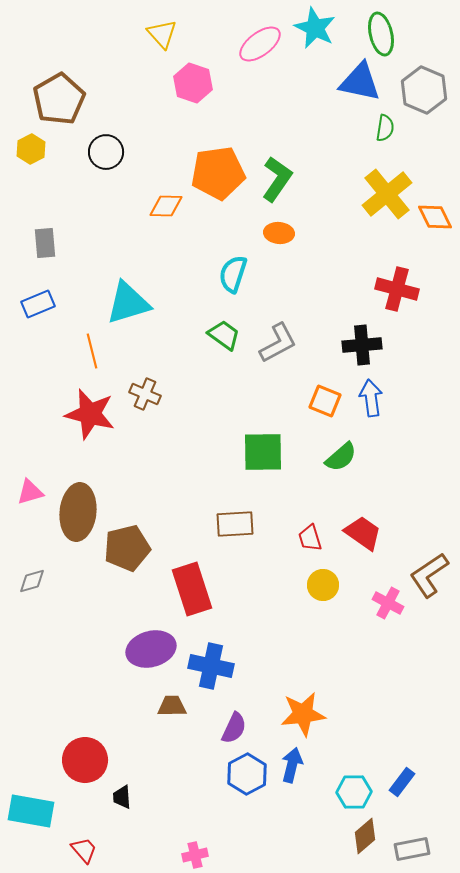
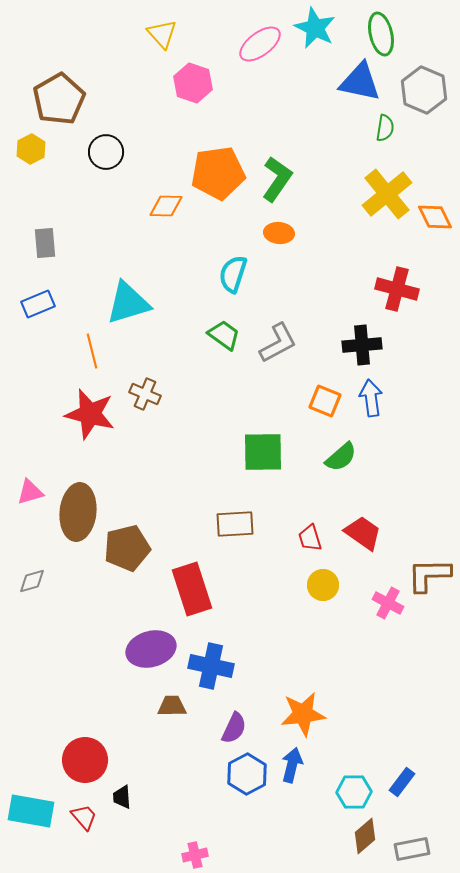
brown L-shape at (429, 575): rotated 33 degrees clockwise
red trapezoid at (84, 850): moved 33 px up
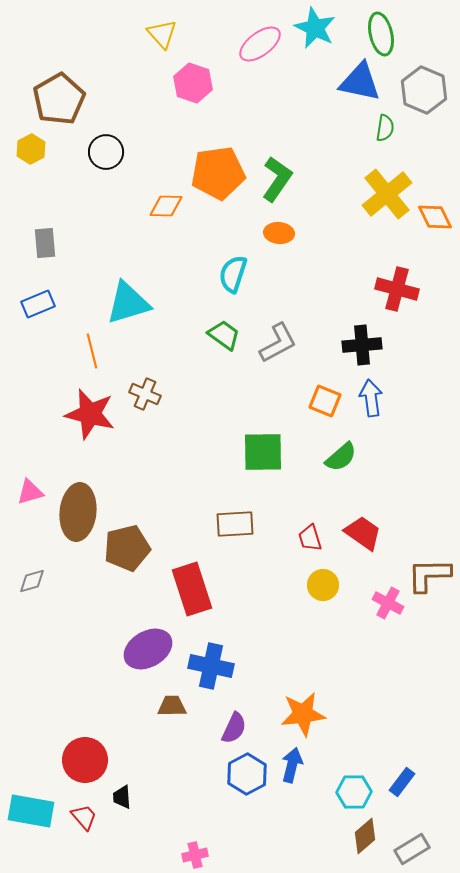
purple ellipse at (151, 649): moved 3 px left; rotated 15 degrees counterclockwise
gray rectangle at (412, 849): rotated 20 degrees counterclockwise
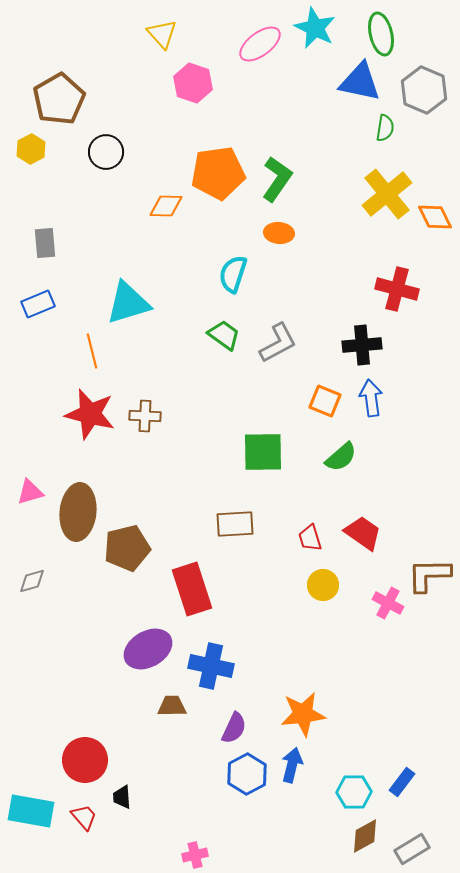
brown cross at (145, 394): moved 22 px down; rotated 20 degrees counterclockwise
brown diamond at (365, 836): rotated 12 degrees clockwise
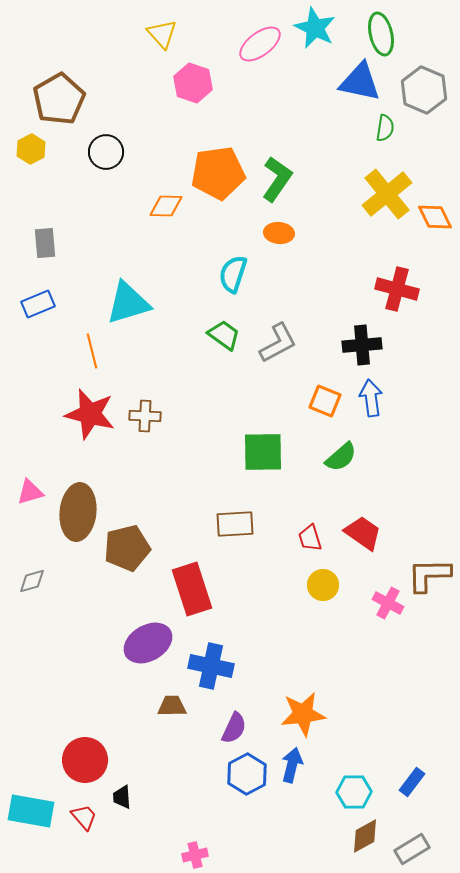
purple ellipse at (148, 649): moved 6 px up
blue rectangle at (402, 782): moved 10 px right
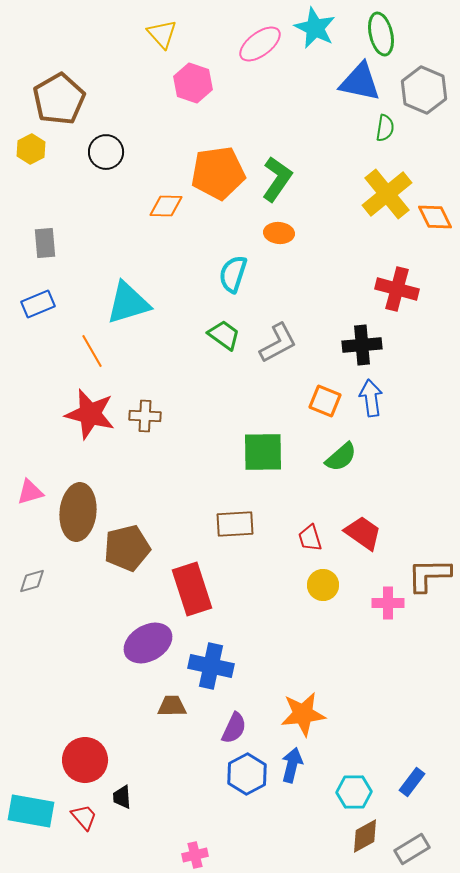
orange line at (92, 351): rotated 16 degrees counterclockwise
pink cross at (388, 603): rotated 28 degrees counterclockwise
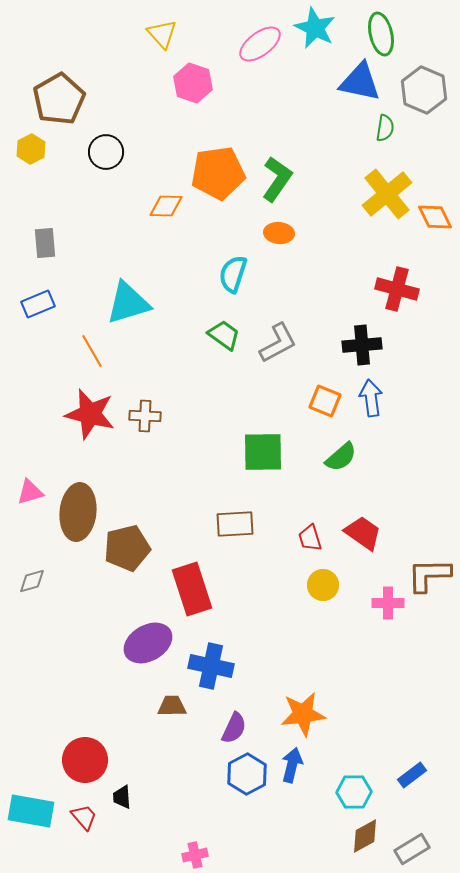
blue rectangle at (412, 782): moved 7 px up; rotated 16 degrees clockwise
